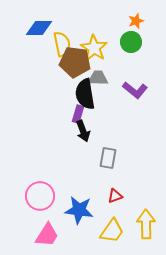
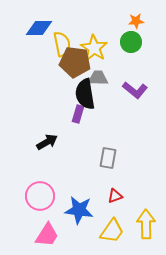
orange star: rotated 14 degrees clockwise
black arrow: moved 36 px left, 11 px down; rotated 100 degrees counterclockwise
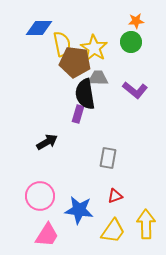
yellow trapezoid: moved 1 px right
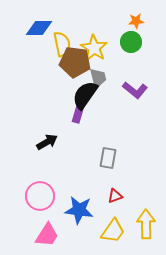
gray trapezoid: rotated 75 degrees clockwise
black semicircle: moved 1 px down; rotated 44 degrees clockwise
